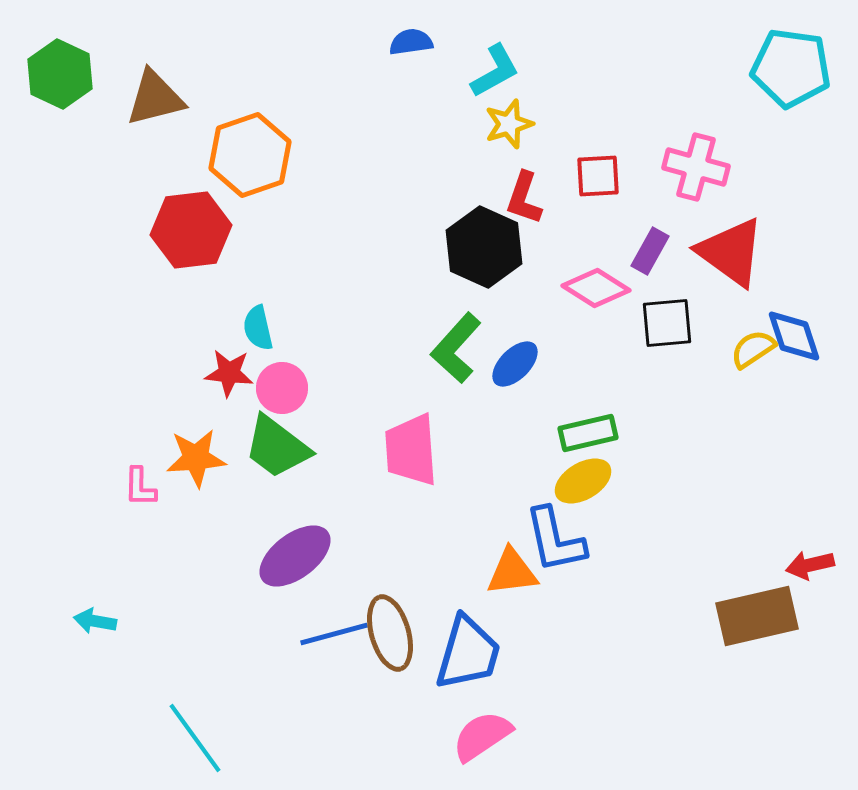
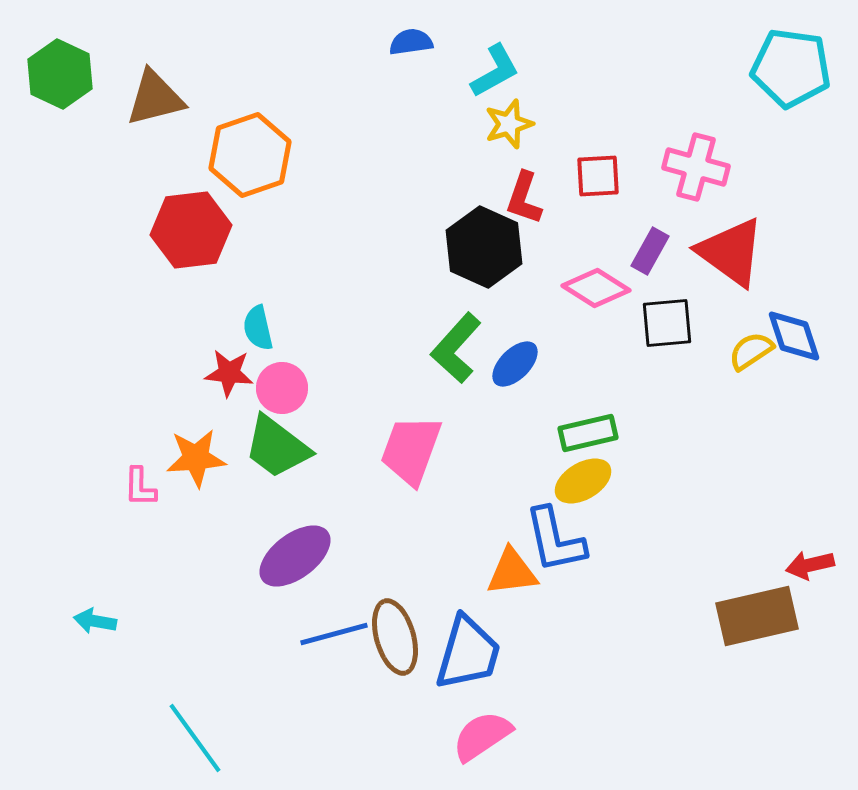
yellow semicircle: moved 2 px left, 2 px down
pink trapezoid: rotated 24 degrees clockwise
brown ellipse: moved 5 px right, 4 px down
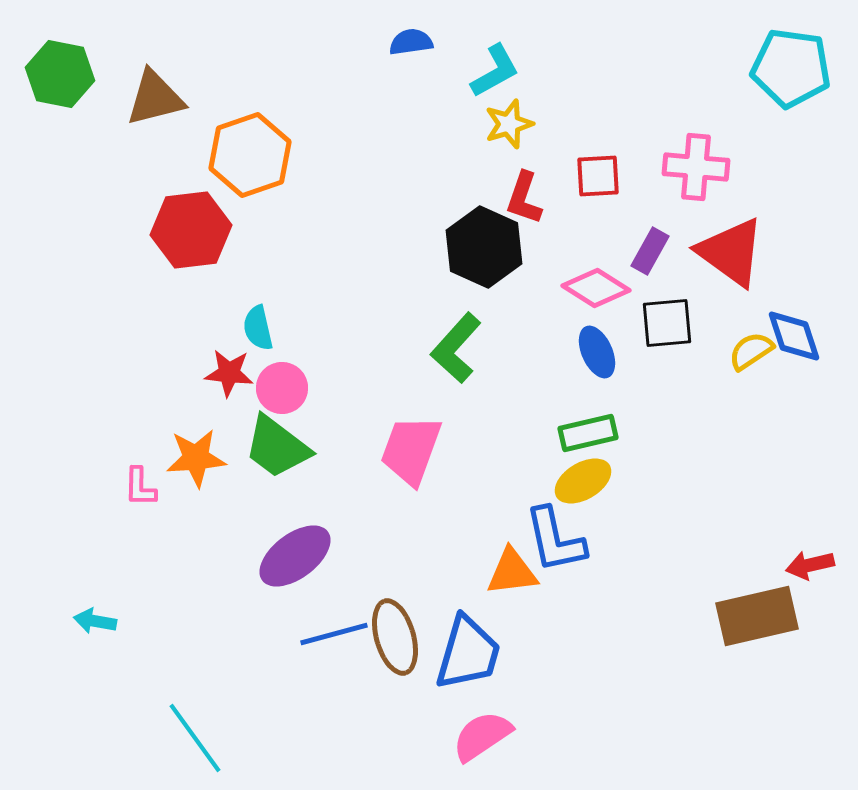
green hexagon: rotated 14 degrees counterclockwise
pink cross: rotated 10 degrees counterclockwise
blue ellipse: moved 82 px right, 12 px up; rotated 69 degrees counterclockwise
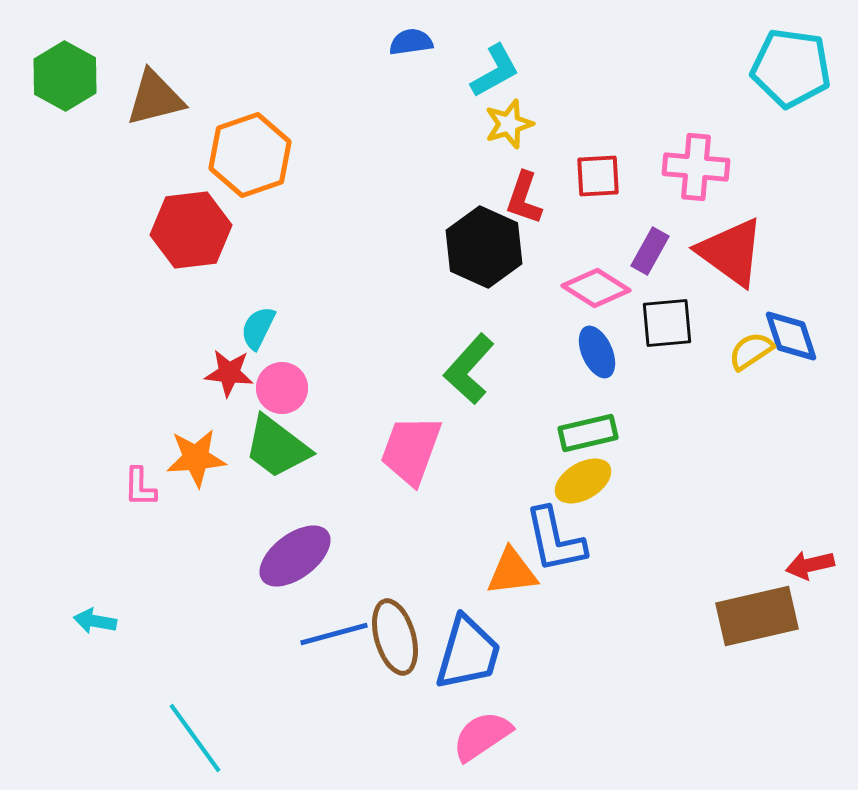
green hexagon: moved 5 px right, 2 px down; rotated 18 degrees clockwise
cyan semicircle: rotated 39 degrees clockwise
blue diamond: moved 3 px left
green L-shape: moved 13 px right, 21 px down
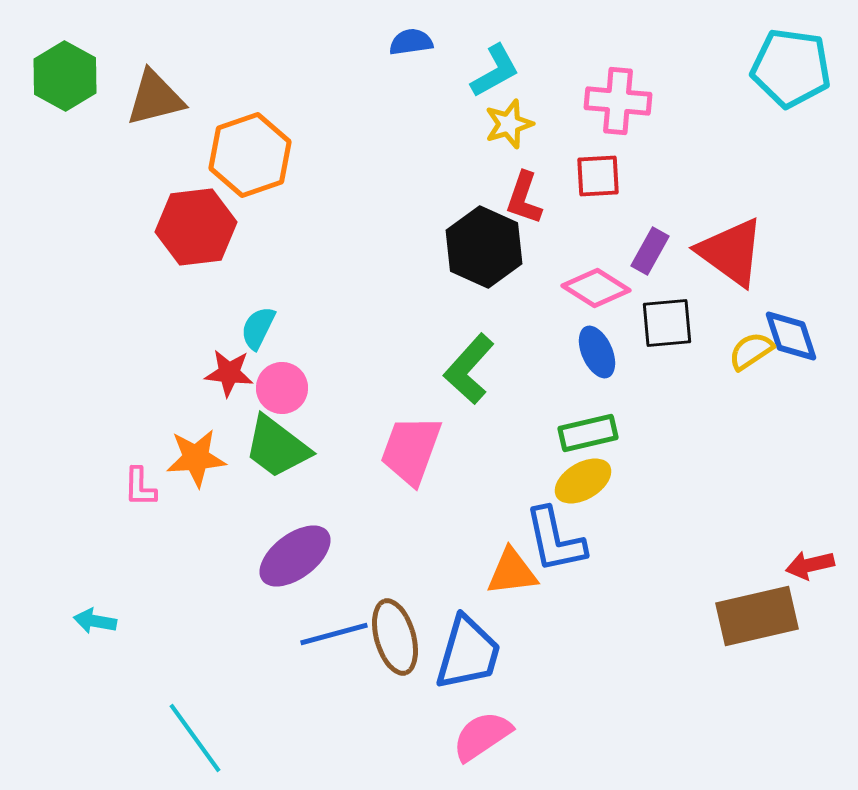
pink cross: moved 78 px left, 66 px up
red hexagon: moved 5 px right, 3 px up
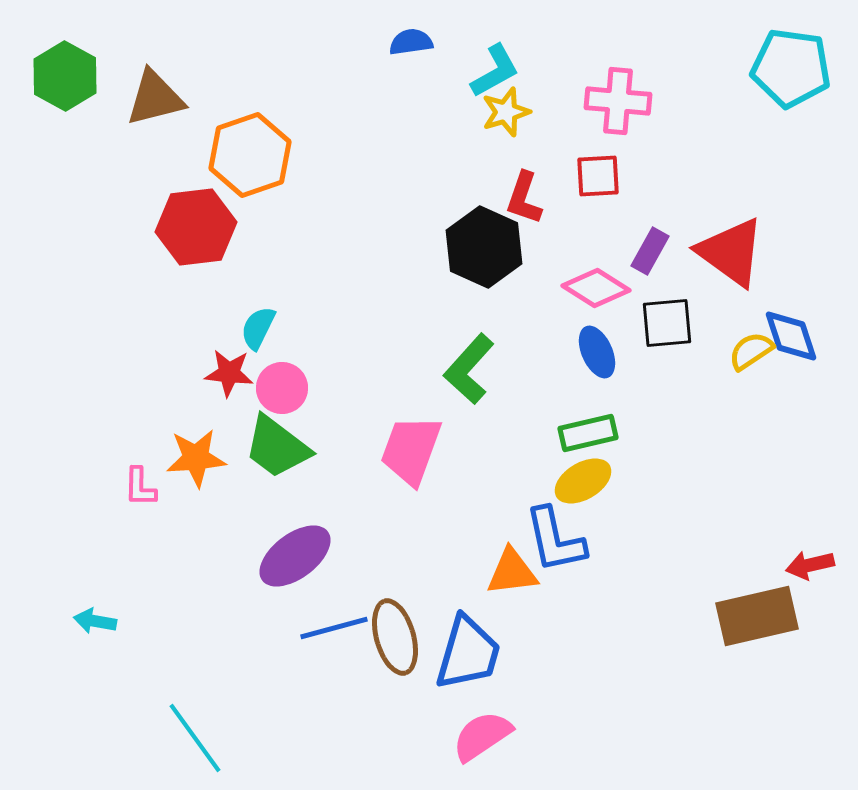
yellow star: moved 3 px left, 12 px up
blue line: moved 6 px up
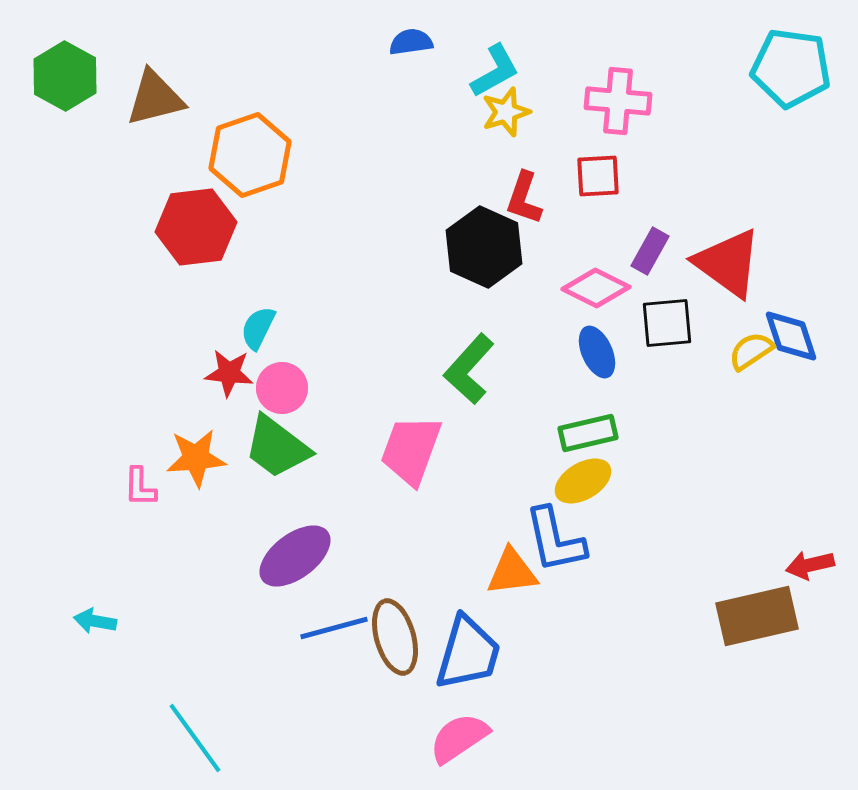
red triangle: moved 3 px left, 11 px down
pink diamond: rotated 6 degrees counterclockwise
pink semicircle: moved 23 px left, 2 px down
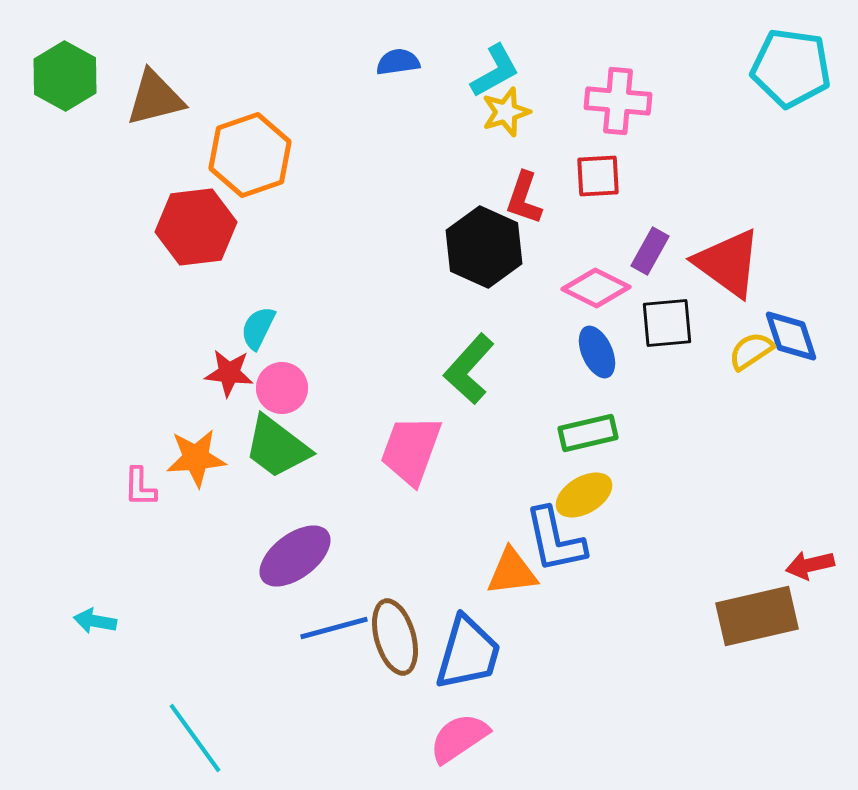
blue semicircle: moved 13 px left, 20 px down
yellow ellipse: moved 1 px right, 14 px down
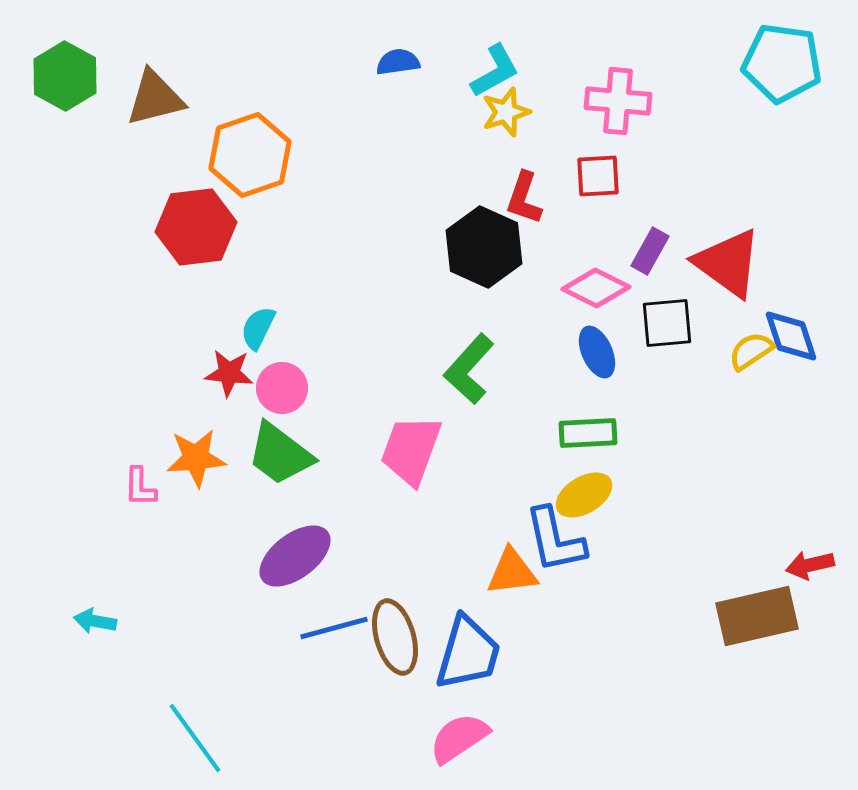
cyan pentagon: moved 9 px left, 5 px up
green rectangle: rotated 10 degrees clockwise
green trapezoid: moved 3 px right, 7 px down
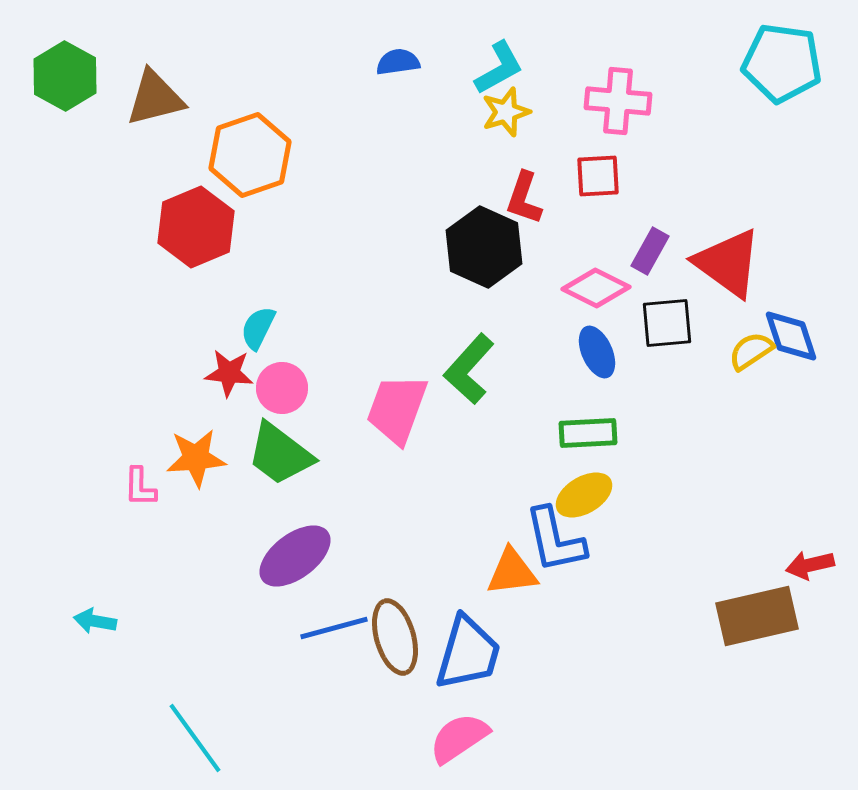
cyan L-shape: moved 4 px right, 3 px up
red hexagon: rotated 16 degrees counterclockwise
pink trapezoid: moved 14 px left, 41 px up
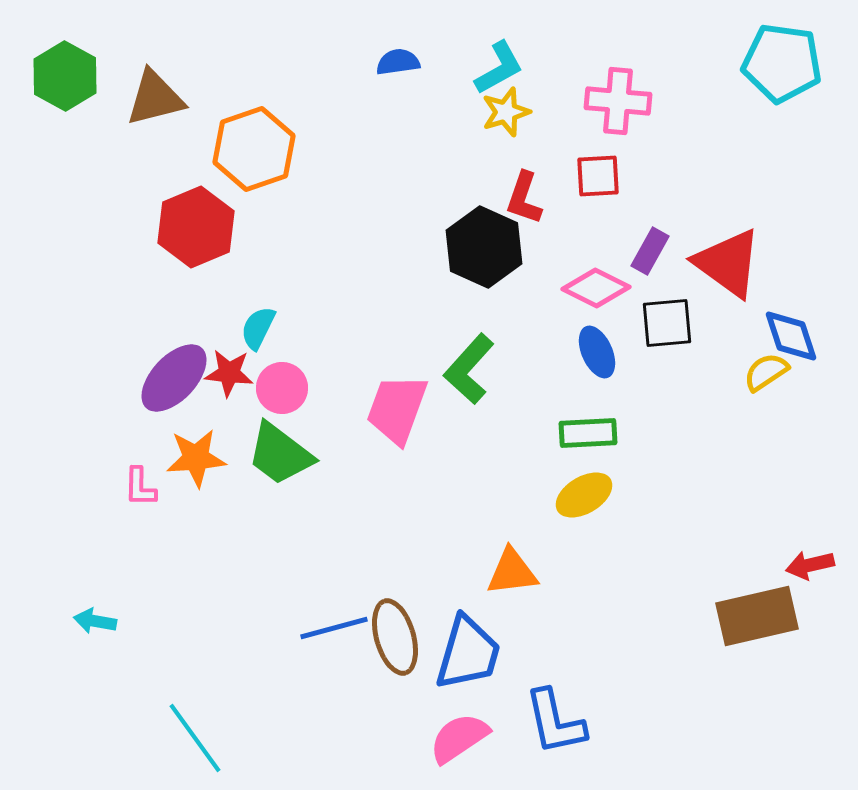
orange hexagon: moved 4 px right, 6 px up
yellow semicircle: moved 15 px right, 21 px down
blue L-shape: moved 182 px down
purple ellipse: moved 121 px left, 178 px up; rotated 10 degrees counterclockwise
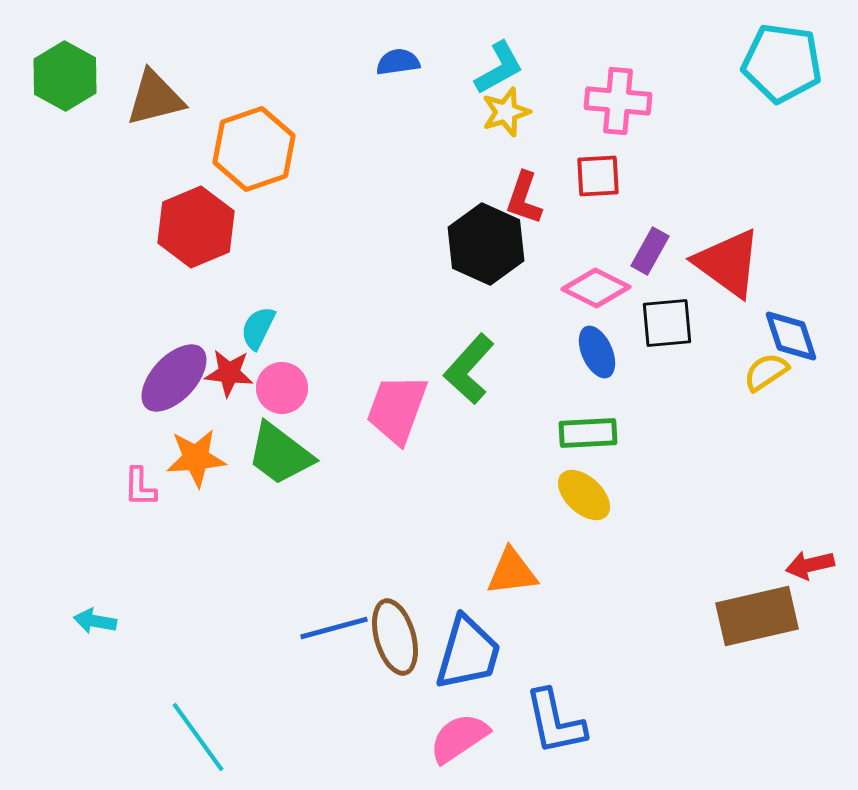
black hexagon: moved 2 px right, 3 px up
yellow ellipse: rotated 74 degrees clockwise
cyan line: moved 3 px right, 1 px up
